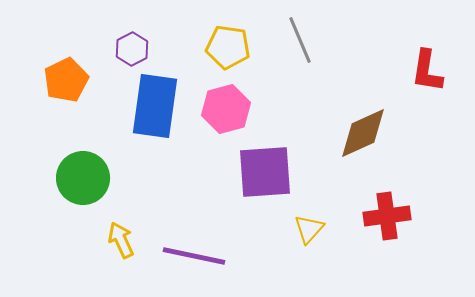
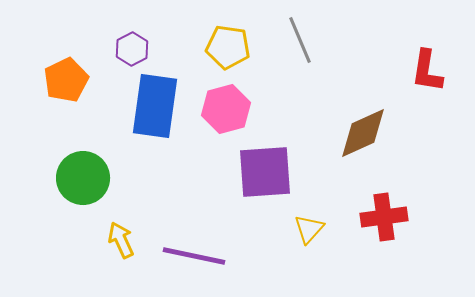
red cross: moved 3 px left, 1 px down
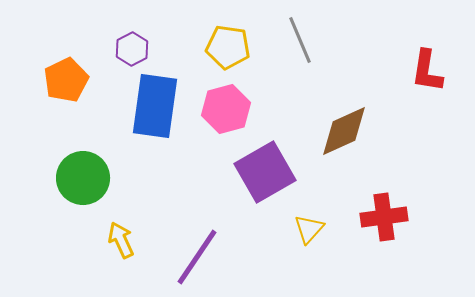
brown diamond: moved 19 px left, 2 px up
purple square: rotated 26 degrees counterclockwise
purple line: moved 3 px right, 1 px down; rotated 68 degrees counterclockwise
